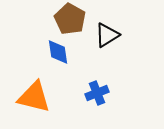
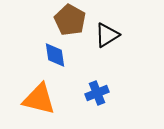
brown pentagon: moved 1 px down
blue diamond: moved 3 px left, 3 px down
orange triangle: moved 5 px right, 2 px down
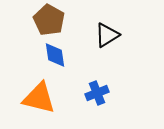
brown pentagon: moved 21 px left
orange triangle: moved 1 px up
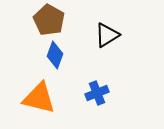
blue diamond: rotated 28 degrees clockwise
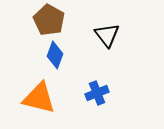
black triangle: rotated 36 degrees counterclockwise
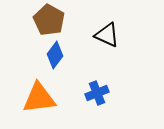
black triangle: rotated 28 degrees counterclockwise
blue diamond: rotated 16 degrees clockwise
orange triangle: rotated 21 degrees counterclockwise
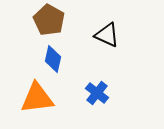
blue diamond: moved 2 px left, 4 px down; rotated 24 degrees counterclockwise
blue cross: rotated 30 degrees counterclockwise
orange triangle: moved 2 px left
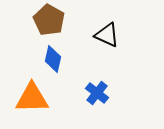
orange triangle: moved 5 px left; rotated 6 degrees clockwise
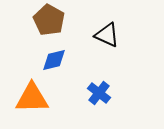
blue diamond: moved 1 px right, 1 px down; rotated 64 degrees clockwise
blue cross: moved 2 px right
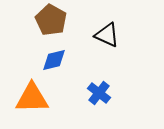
brown pentagon: moved 2 px right
